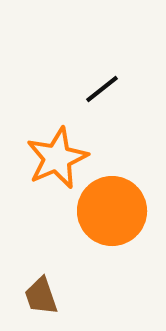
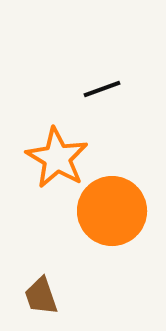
black line: rotated 18 degrees clockwise
orange star: rotated 18 degrees counterclockwise
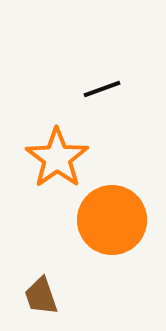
orange star: rotated 6 degrees clockwise
orange circle: moved 9 px down
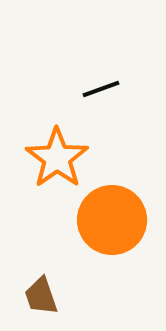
black line: moved 1 px left
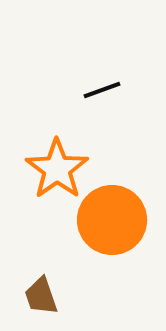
black line: moved 1 px right, 1 px down
orange star: moved 11 px down
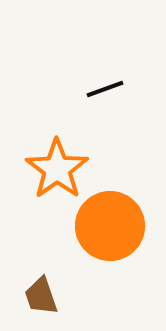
black line: moved 3 px right, 1 px up
orange circle: moved 2 px left, 6 px down
